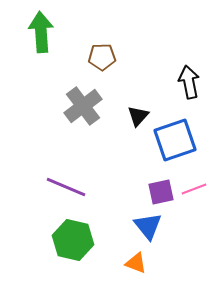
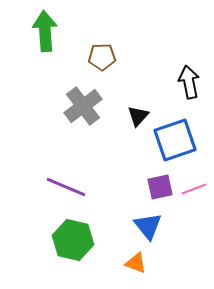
green arrow: moved 4 px right, 1 px up
purple square: moved 1 px left, 5 px up
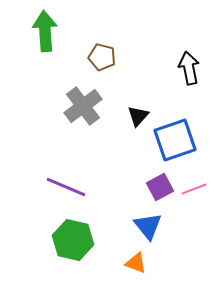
brown pentagon: rotated 16 degrees clockwise
black arrow: moved 14 px up
purple square: rotated 16 degrees counterclockwise
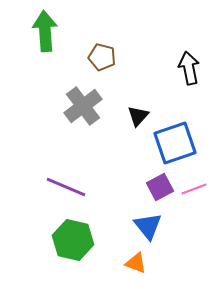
blue square: moved 3 px down
